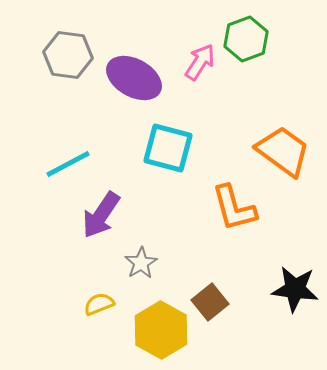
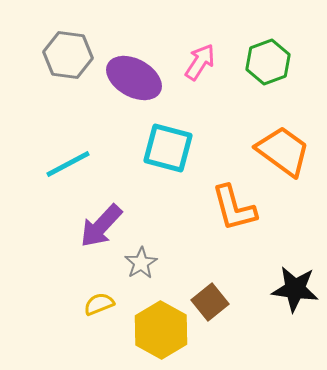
green hexagon: moved 22 px right, 23 px down
purple arrow: moved 11 px down; rotated 9 degrees clockwise
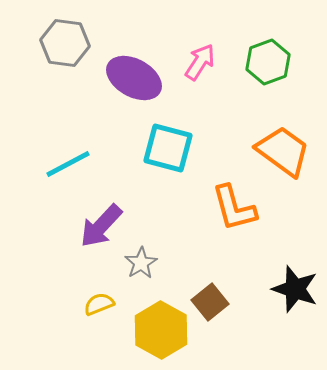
gray hexagon: moved 3 px left, 12 px up
black star: rotated 12 degrees clockwise
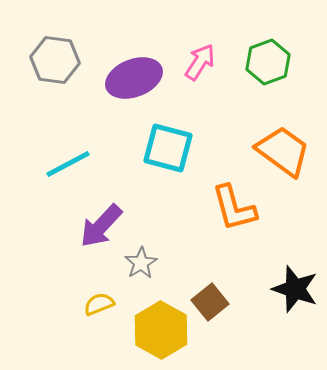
gray hexagon: moved 10 px left, 17 px down
purple ellipse: rotated 50 degrees counterclockwise
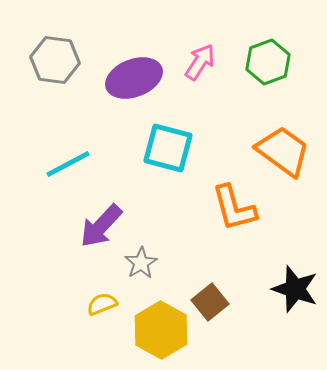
yellow semicircle: moved 3 px right
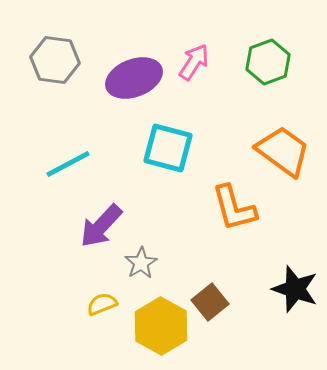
pink arrow: moved 6 px left
yellow hexagon: moved 4 px up
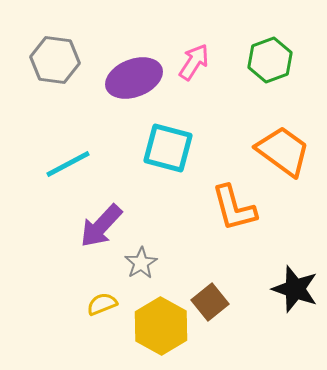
green hexagon: moved 2 px right, 2 px up
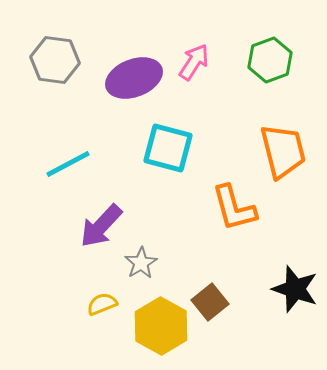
orange trapezoid: rotated 40 degrees clockwise
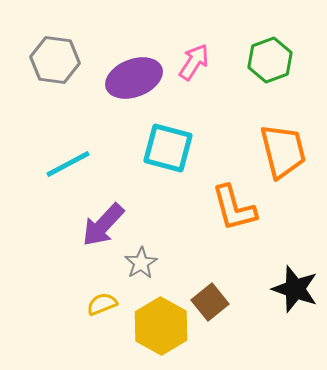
purple arrow: moved 2 px right, 1 px up
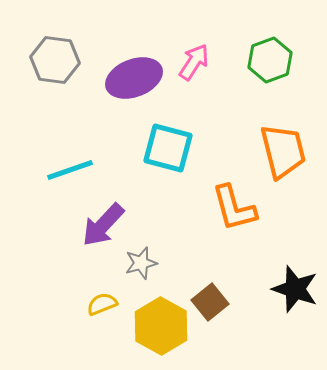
cyan line: moved 2 px right, 6 px down; rotated 9 degrees clockwise
gray star: rotated 16 degrees clockwise
